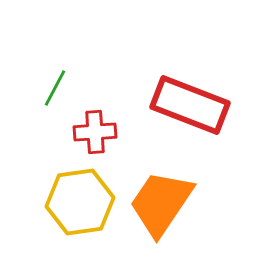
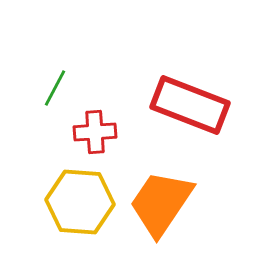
yellow hexagon: rotated 12 degrees clockwise
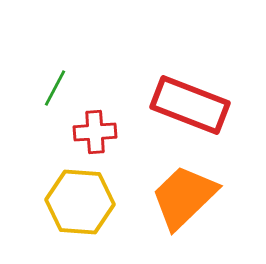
orange trapezoid: moved 23 px right, 6 px up; rotated 12 degrees clockwise
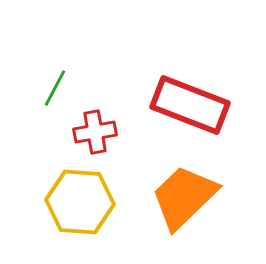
red cross: rotated 6 degrees counterclockwise
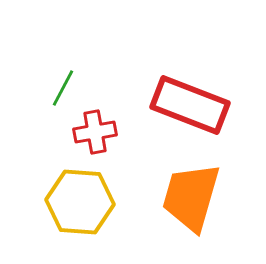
green line: moved 8 px right
orange trapezoid: moved 7 px right; rotated 30 degrees counterclockwise
